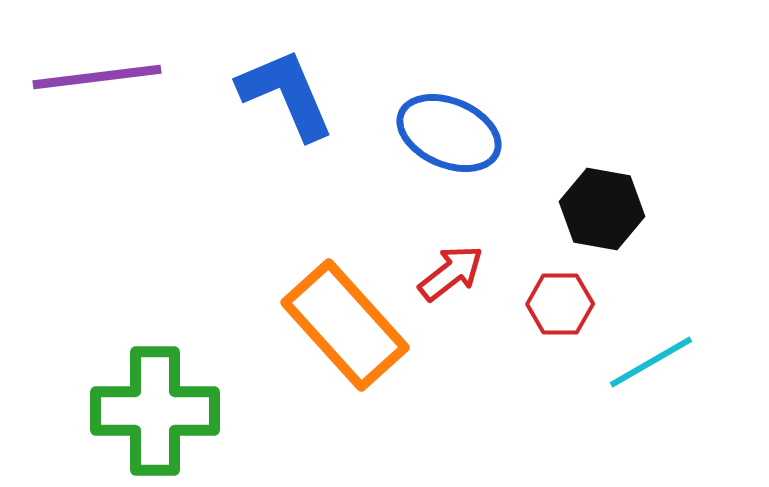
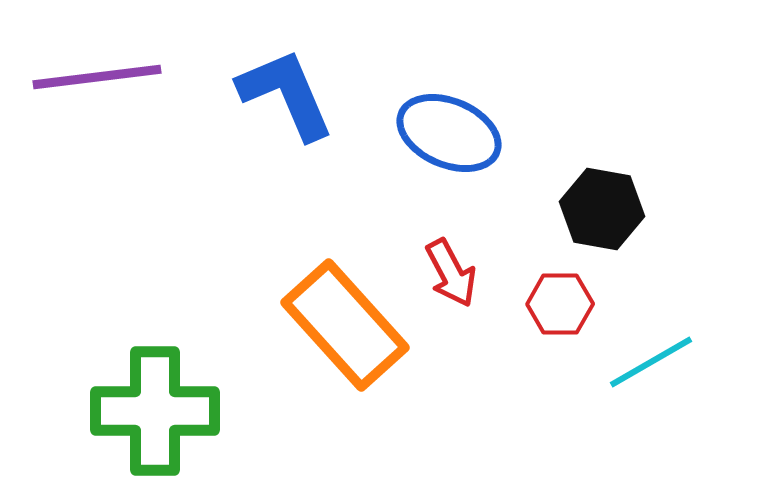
red arrow: rotated 100 degrees clockwise
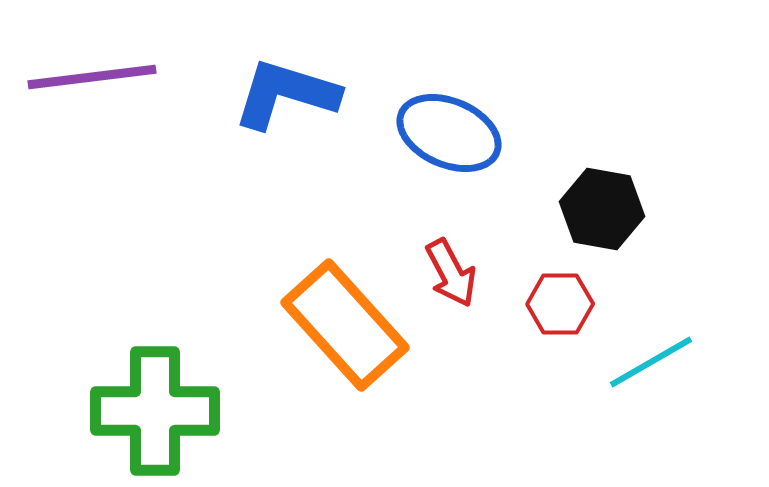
purple line: moved 5 px left
blue L-shape: rotated 50 degrees counterclockwise
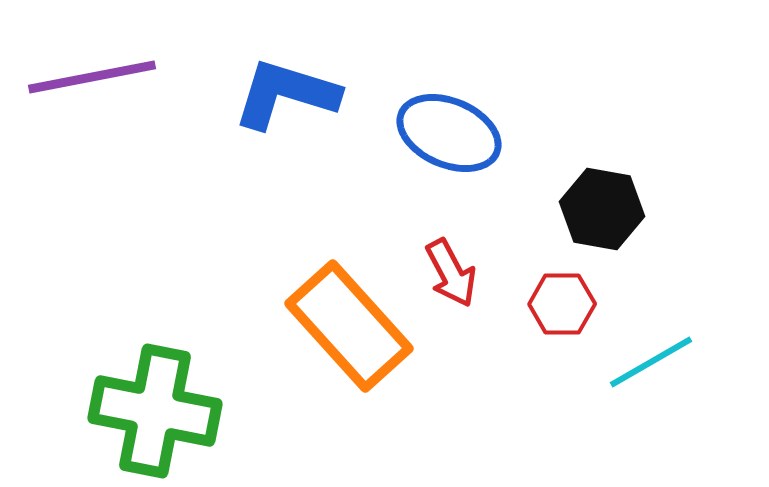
purple line: rotated 4 degrees counterclockwise
red hexagon: moved 2 px right
orange rectangle: moved 4 px right, 1 px down
green cross: rotated 11 degrees clockwise
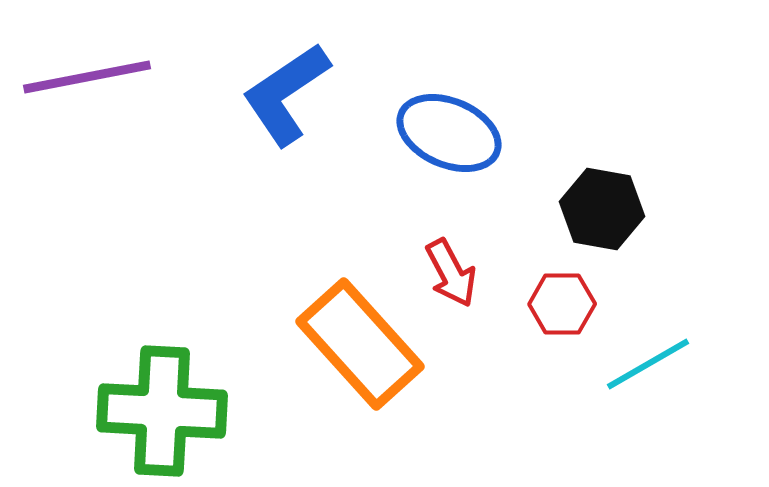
purple line: moved 5 px left
blue L-shape: rotated 51 degrees counterclockwise
orange rectangle: moved 11 px right, 18 px down
cyan line: moved 3 px left, 2 px down
green cross: moved 7 px right; rotated 8 degrees counterclockwise
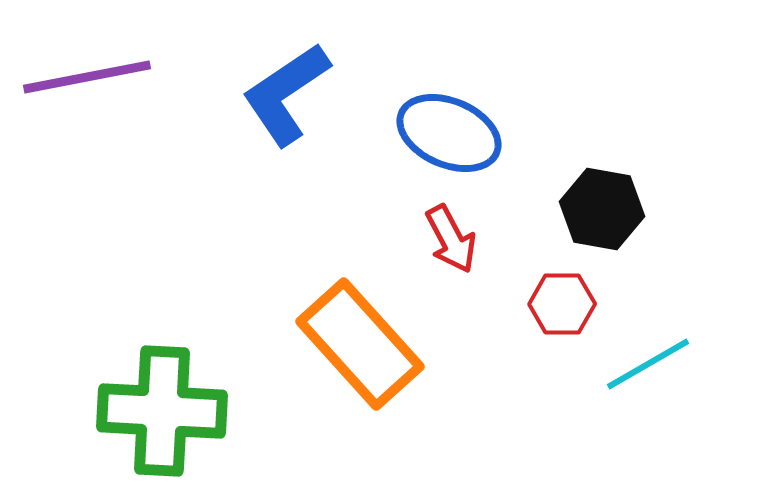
red arrow: moved 34 px up
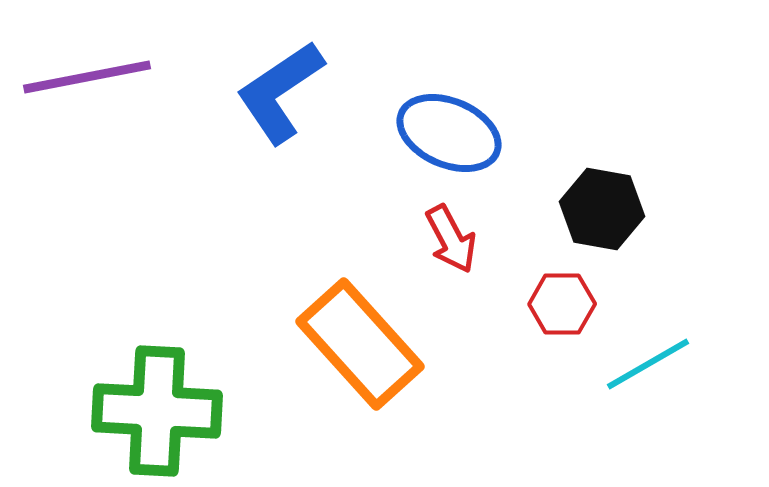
blue L-shape: moved 6 px left, 2 px up
green cross: moved 5 px left
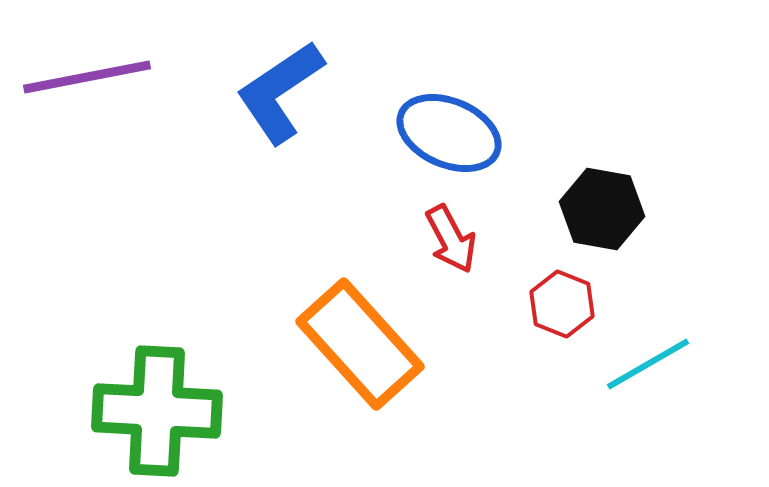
red hexagon: rotated 22 degrees clockwise
